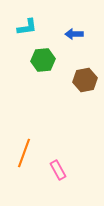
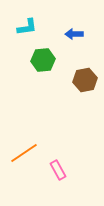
orange line: rotated 36 degrees clockwise
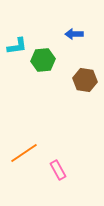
cyan L-shape: moved 10 px left, 19 px down
brown hexagon: rotated 20 degrees clockwise
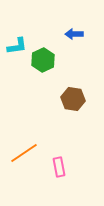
green hexagon: rotated 20 degrees counterclockwise
brown hexagon: moved 12 px left, 19 px down
pink rectangle: moved 1 px right, 3 px up; rotated 18 degrees clockwise
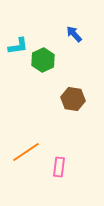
blue arrow: rotated 48 degrees clockwise
cyan L-shape: moved 1 px right
orange line: moved 2 px right, 1 px up
pink rectangle: rotated 18 degrees clockwise
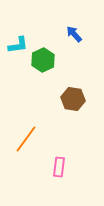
cyan L-shape: moved 1 px up
orange line: moved 13 px up; rotated 20 degrees counterclockwise
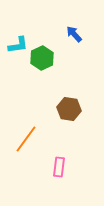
green hexagon: moved 1 px left, 2 px up
brown hexagon: moved 4 px left, 10 px down
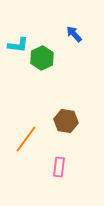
cyan L-shape: rotated 15 degrees clockwise
brown hexagon: moved 3 px left, 12 px down
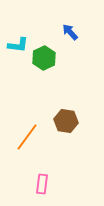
blue arrow: moved 4 px left, 2 px up
green hexagon: moved 2 px right
orange line: moved 1 px right, 2 px up
pink rectangle: moved 17 px left, 17 px down
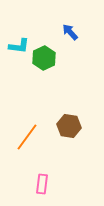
cyan L-shape: moved 1 px right, 1 px down
brown hexagon: moved 3 px right, 5 px down
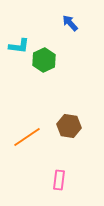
blue arrow: moved 9 px up
green hexagon: moved 2 px down
orange line: rotated 20 degrees clockwise
pink rectangle: moved 17 px right, 4 px up
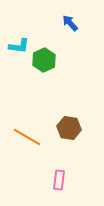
brown hexagon: moved 2 px down
orange line: rotated 64 degrees clockwise
